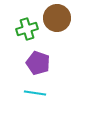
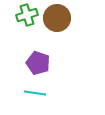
green cross: moved 14 px up
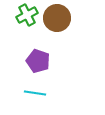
green cross: rotated 10 degrees counterclockwise
purple pentagon: moved 2 px up
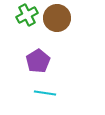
purple pentagon: rotated 20 degrees clockwise
cyan line: moved 10 px right
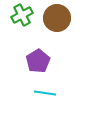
green cross: moved 5 px left
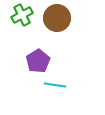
cyan line: moved 10 px right, 8 px up
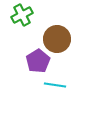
brown circle: moved 21 px down
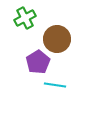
green cross: moved 3 px right, 3 px down
purple pentagon: moved 1 px down
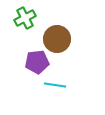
purple pentagon: moved 1 px left; rotated 25 degrees clockwise
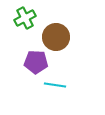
brown circle: moved 1 px left, 2 px up
purple pentagon: moved 1 px left; rotated 10 degrees clockwise
